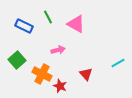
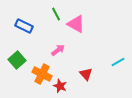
green line: moved 8 px right, 3 px up
pink arrow: rotated 24 degrees counterclockwise
cyan line: moved 1 px up
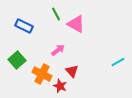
red triangle: moved 14 px left, 3 px up
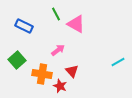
orange cross: rotated 18 degrees counterclockwise
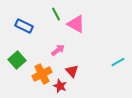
orange cross: rotated 36 degrees counterclockwise
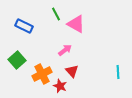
pink arrow: moved 7 px right
cyan line: moved 10 px down; rotated 64 degrees counterclockwise
